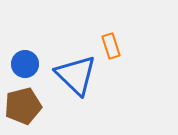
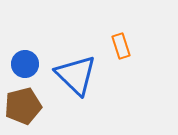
orange rectangle: moved 10 px right
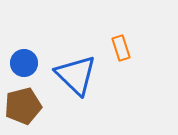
orange rectangle: moved 2 px down
blue circle: moved 1 px left, 1 px up
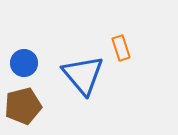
blue triangle: moved 7 px right; rotated 6 degrees clockwise
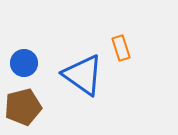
blue triangle: rotated 15 degrees counterclockwise
brown pentagon: moved 1 px down
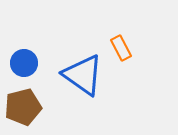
orange rectangle: rotated 10 degrees counterclockwise
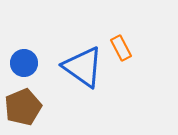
blue triangle: moved 8 px up
brown pentagon: rotated 9 degrees counterclockwise
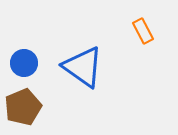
orange rectangle: moved 22 px right, 17 px up
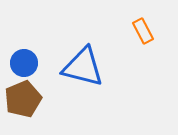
blue triangle: rotated 21 degrees counterclockwise
brown pentagon: moved 8 px up
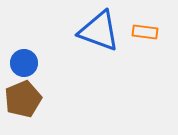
orange rectangle: moved 2 px right, 1 px down; rotated 55 degrees counterclockwise
blue triangle: moved 16 px right, 36 px up; rotated 6 degrees clockwise
